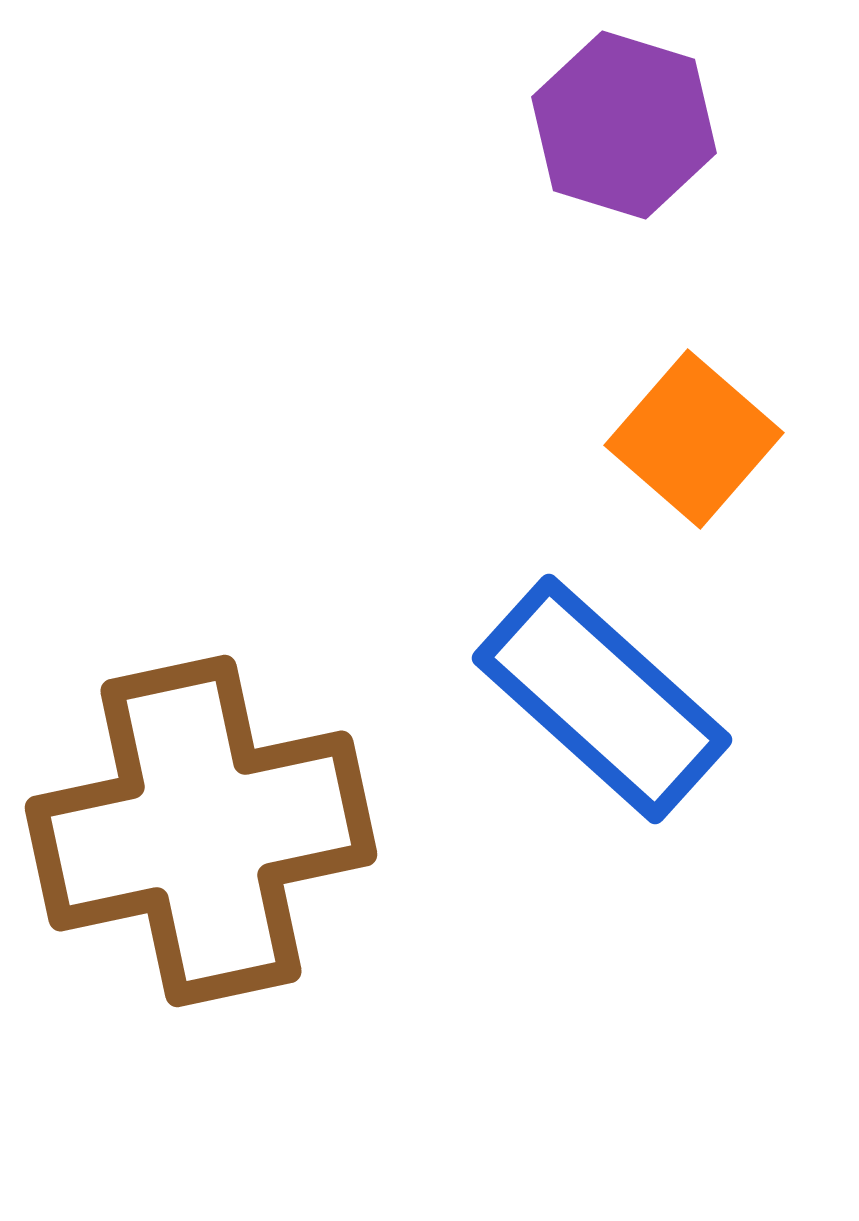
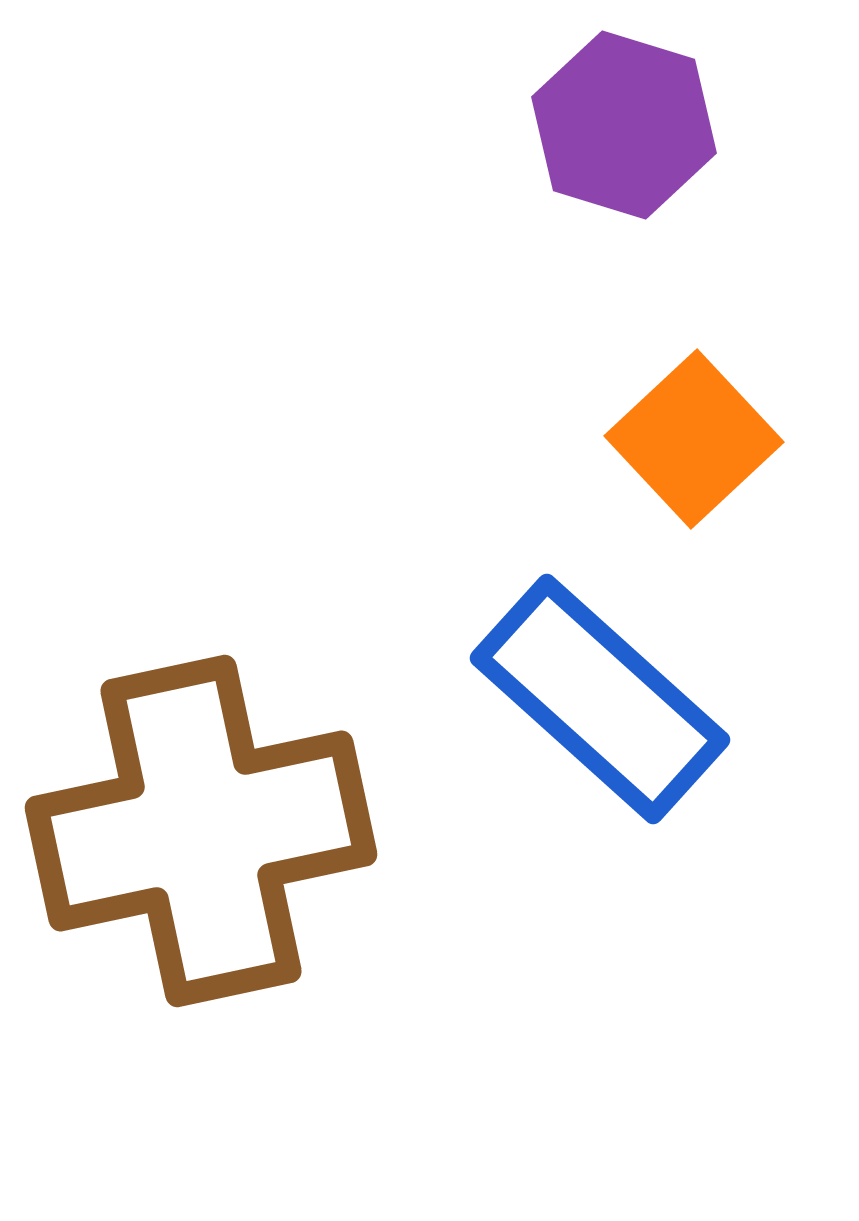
orange square: rotated 6 degrees clockwise
blue rectangle: moved 2 px left
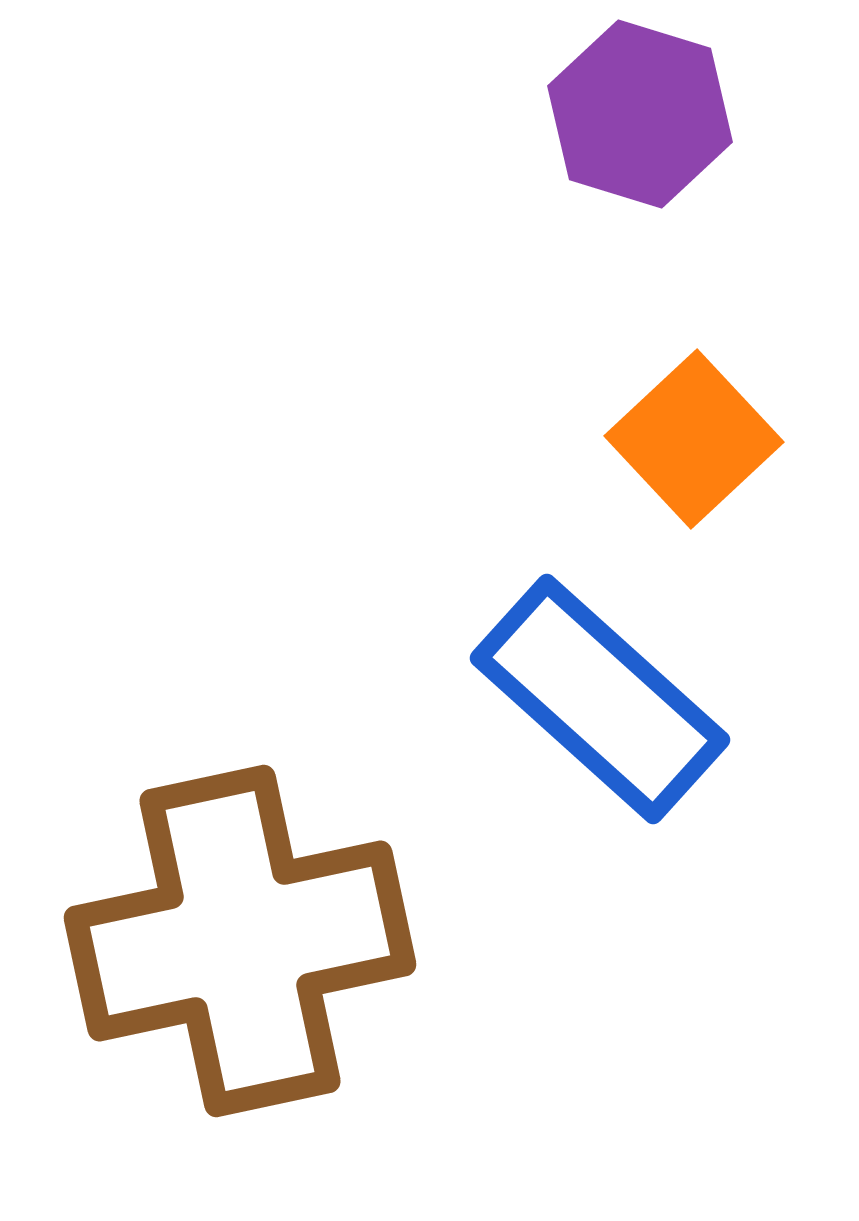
purple hexagon: moved 16 px right, 11 px up
brown cross: moved 39 px right, 110 px down
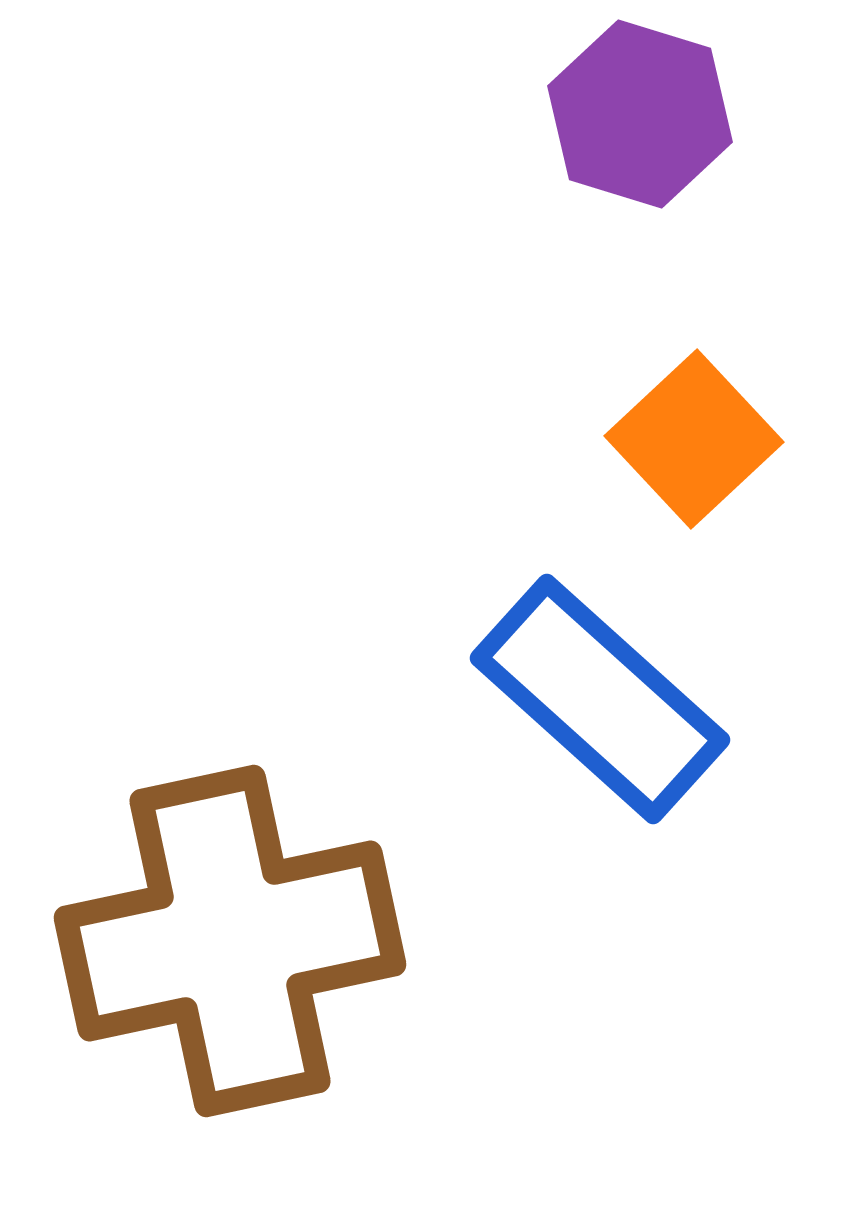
brown cross: moved 10 px left
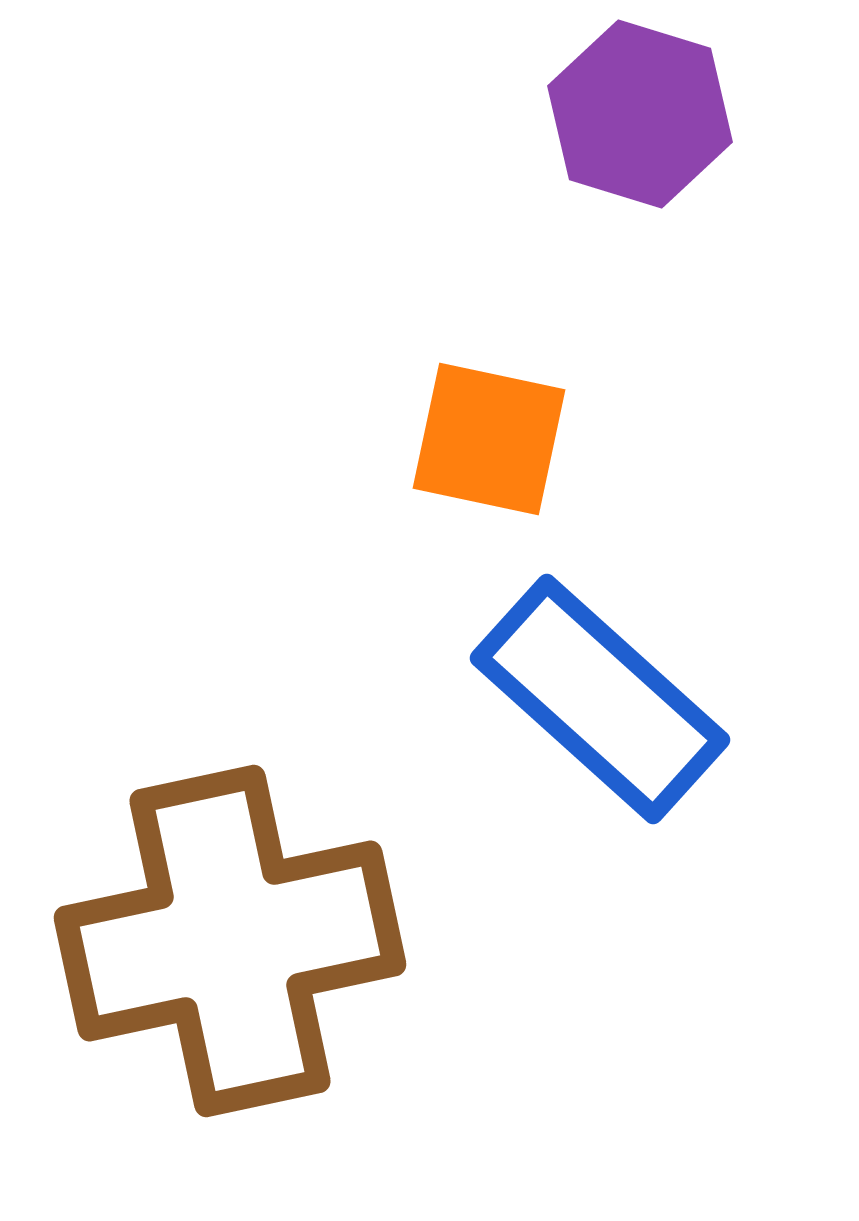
orange square: moved 205 px left; rotated 35 degrees counterclockwise
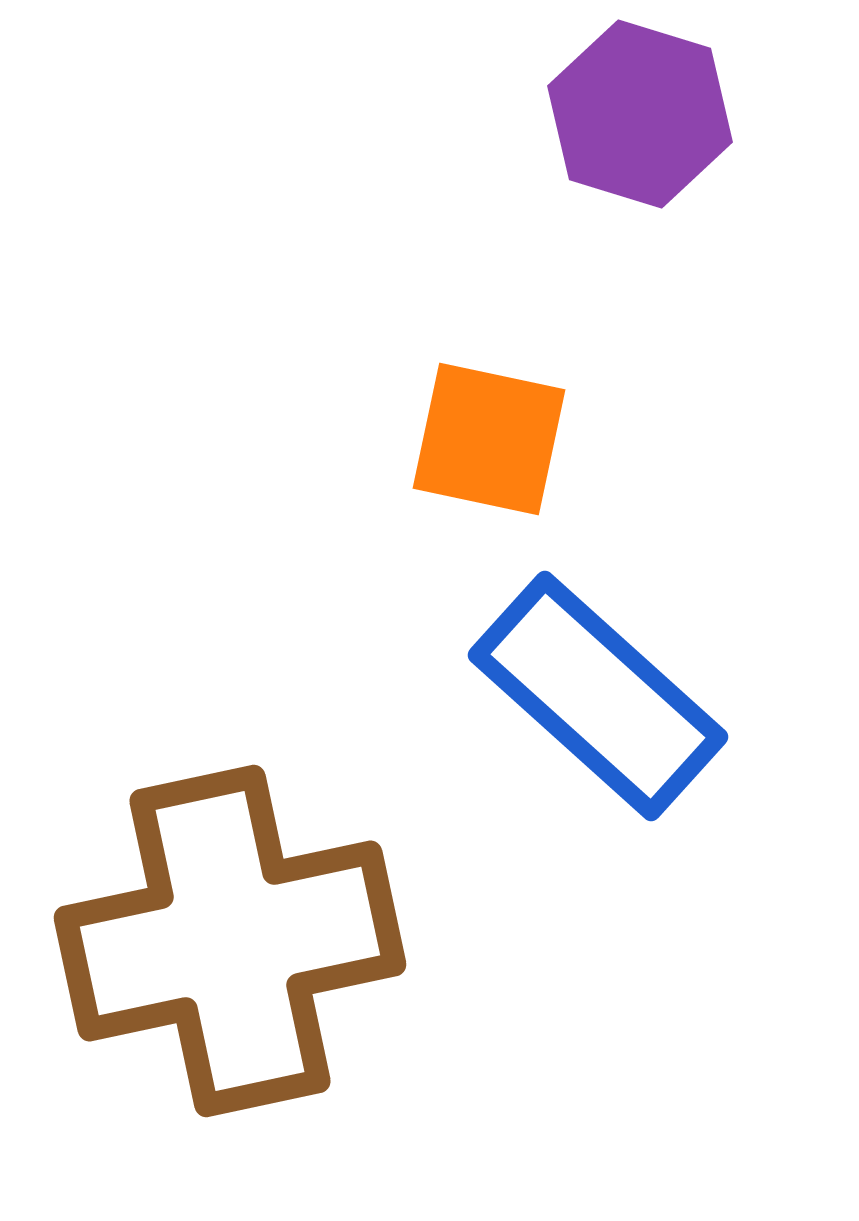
blue rectangle: moved 2 px left, 3 px up
